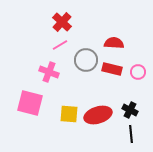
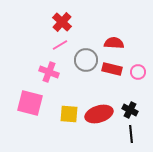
red ellipse: moved 1 px right, 1 px up
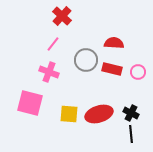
red cross: moved 6 px up
pink line: moved 7 px left, 1 px up; rotated 21 degrees counterclockwise
black cross: moved 1 px right, 3 px down
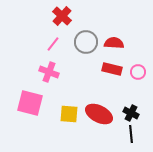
gray circle: moved 18 px up
red ellipse: rotated 44 degrees clockwise
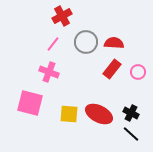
red cross: rotated 18 degrees clockwise
red rectangle: rotated 66 degrees counterclockwise
black line: rotated 42 degrees counterclockwise
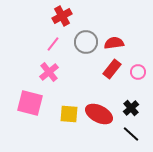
red semicircle: rotated 12 degrees counterclockwise
pink cross: rotated 30 degrees clockwise
black cross: moved 5 px up; rotated 21 degrees clockwise
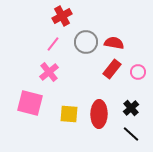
red semicircle: rotated 18 degrees clockwise
red ellipse: rotated 64 degrees clockwise
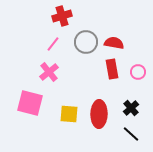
red cross: rotated 12 degrees clockwise
red rectangle: rotated 48 degrees counterclockwise
